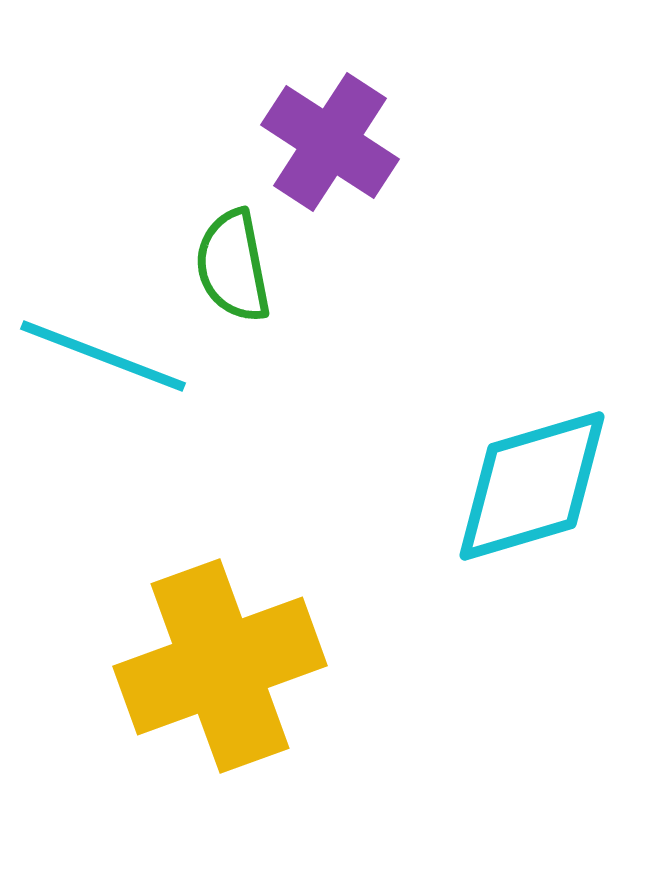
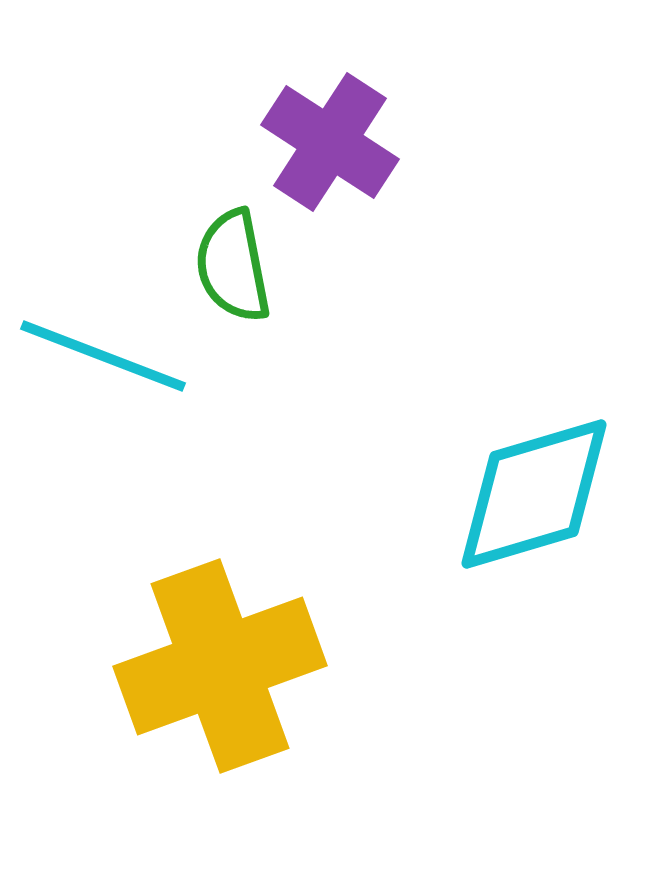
cyan diamond: moved 2 px right, 8 px down
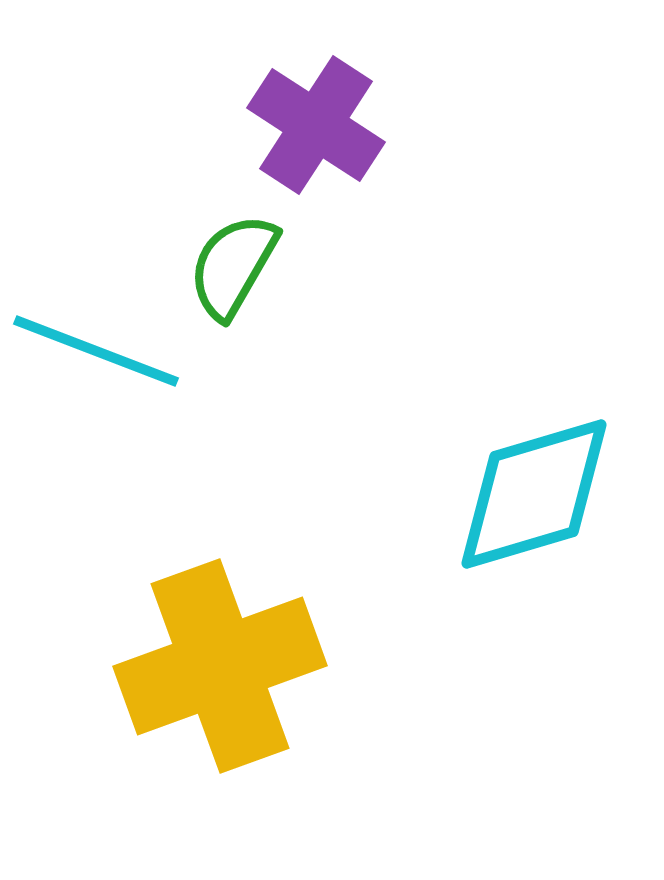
purple cross: moved 14 px left, 17 px up
green semicircle: rotated 41 degrees clockwise
cyan line: moved 7 px left, 5 px up
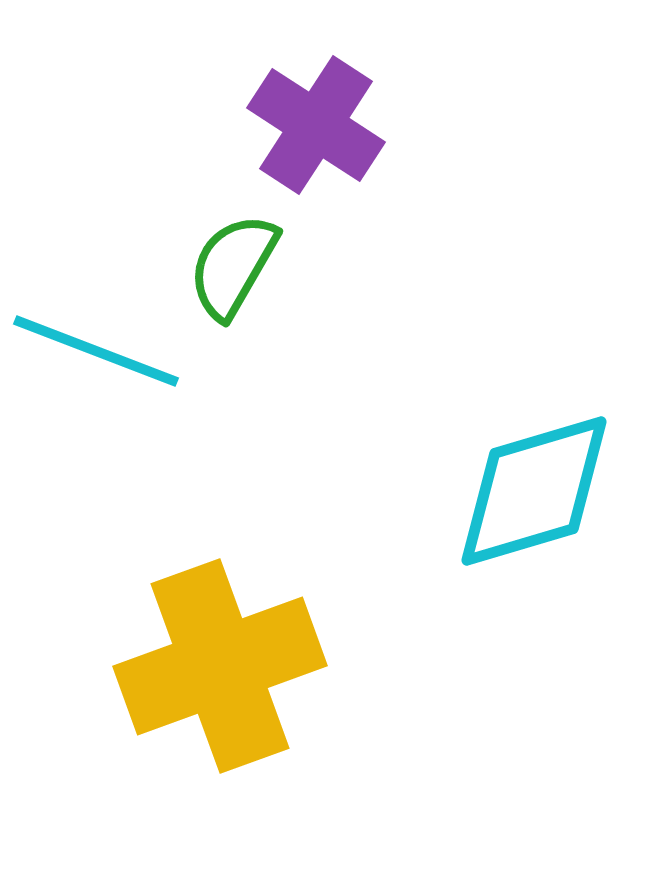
cyan diamond: moved 3 px up
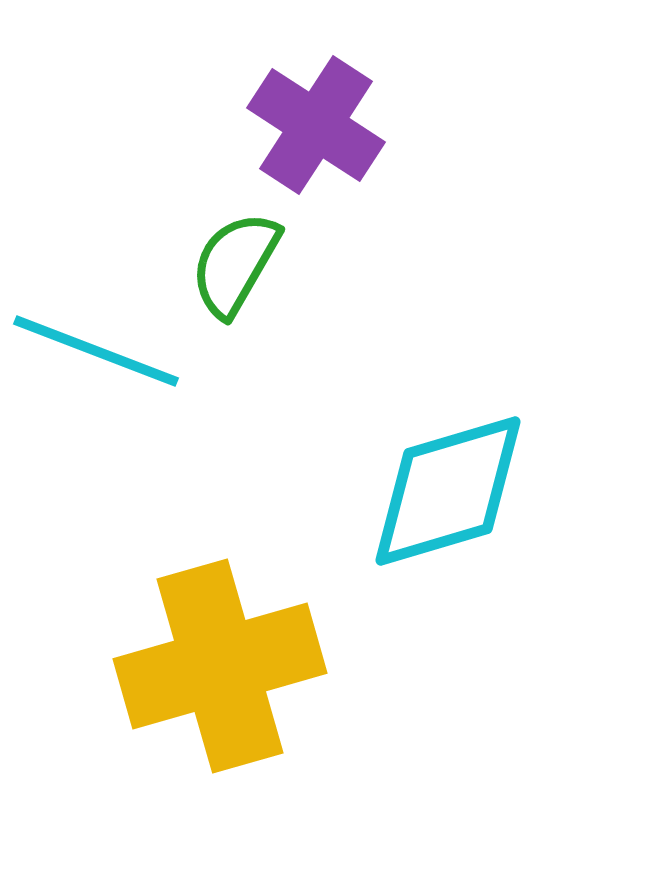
green semicircle: moved 2 px right, 2 px up
cyan diamond: moved 86 px left
yellow cross: rotated 4 degrees clockwise
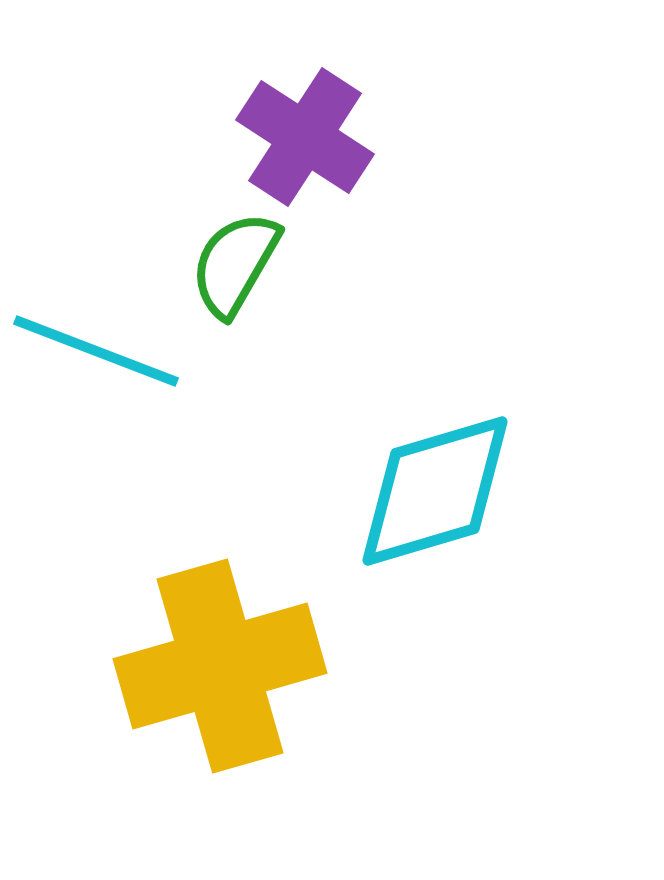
purple cross: moved 11 px left, 12 px down
cyan diamond: moved 13 px left
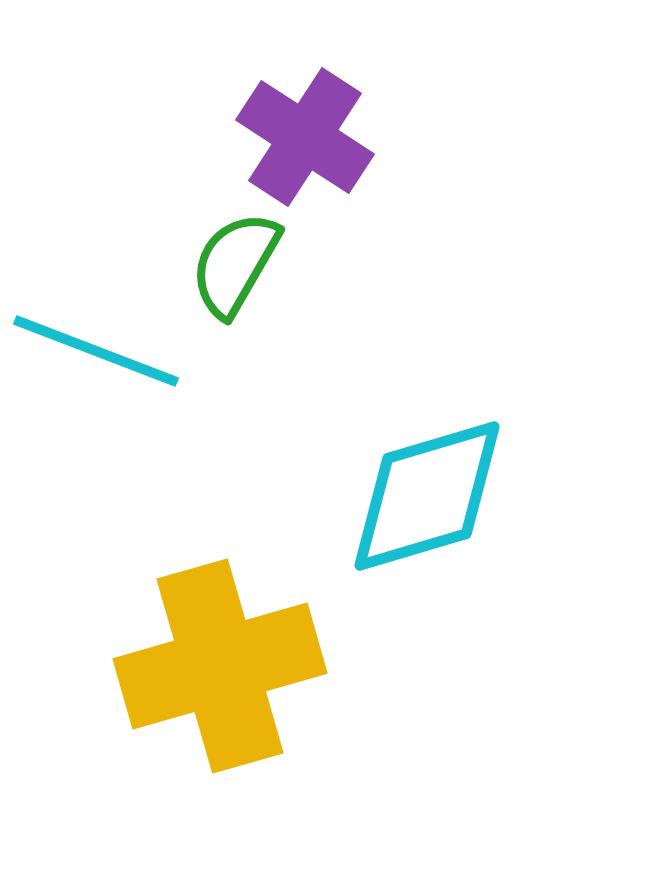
cyan diamond: moved 8 px left, 5 px down
